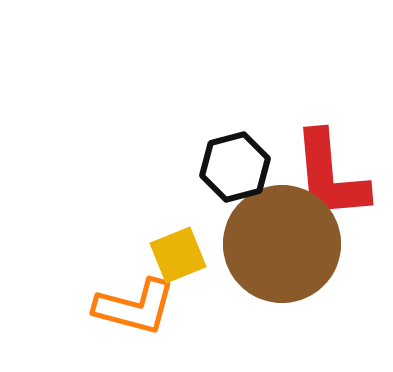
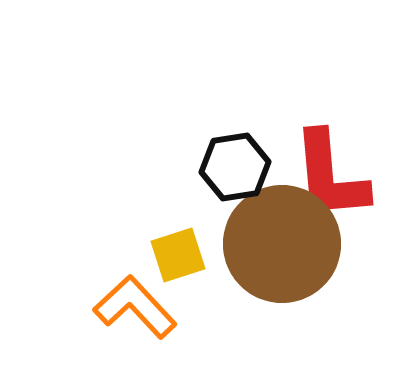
black hexagon: rotated 6 degrees clockwise
yellow square: rotated 4 degrees clockwise
orange L-shape: rotated 148 degrees counterclockwise
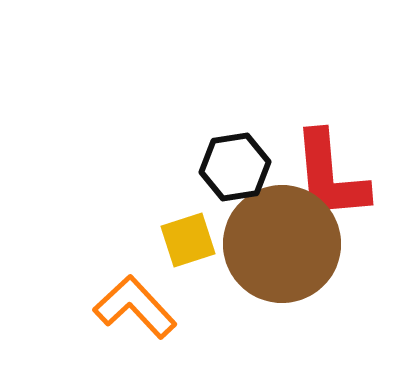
yellow square: moved 10 px right, 15 px up
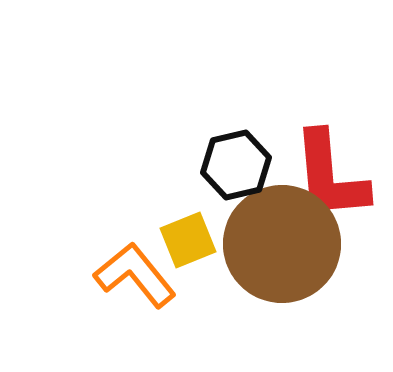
black hexagon: moved 1 px right, 2 px up; rotated 4 degrees counterclockwise
yellow square: rotated 4 degrees counterclockwise
orange L-shape: moved 32 px up; rotated 4 degrees clockwise
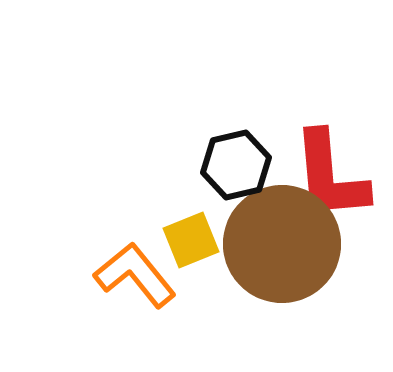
yellow square: moved 3 px right
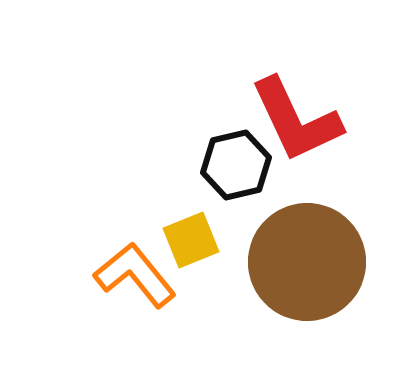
red L-shape: moved 34 px left, 56 px up; rotated 20 degrees counterclockwise
brown circle: moved 25 px right, 18 px down
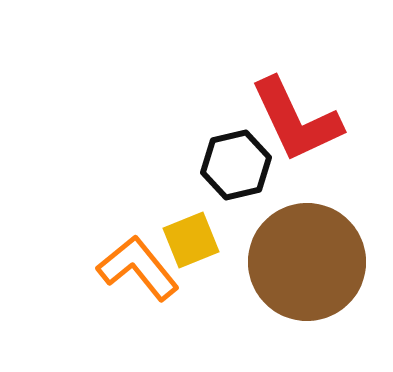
orange L-shape: moved 3 px right, 7 px up
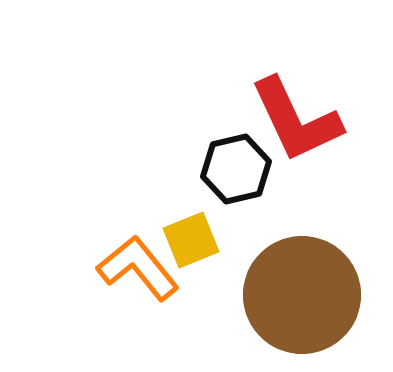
black hexagon: moved 4 px down
brown circle: moved 5 px left, 33 px down
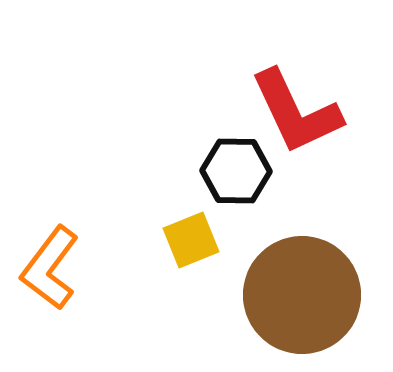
red L-shape: moved 8 px up
black hexagon: moved 2 px down; rotated 14 degrees clockwise
orange L-shape: moved 88 px left; rotated 104 degrees counterclockwise
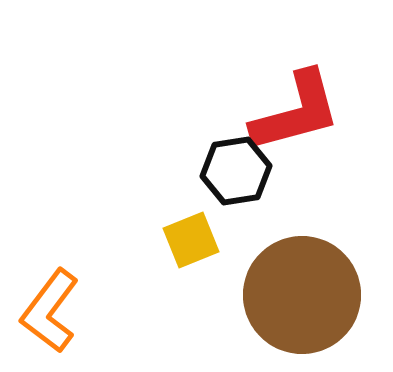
red L-shape: rotated 80 degrees counterclockwise
black hexagon: rotated 10 degrees counterclockwise
orange L-shape: moved 43 px down
